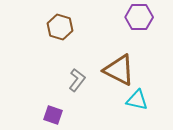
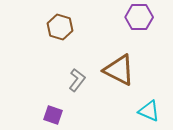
cyan triangle: moved 12 px right, 11 px down; rotated 10 degrees clockwise
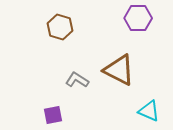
purple hexagon: moved 1 px left, 1 px down
gray L-shape: rotated 95 degrees counterclockwise
purple square: rotated 30 degrees counterclockwise
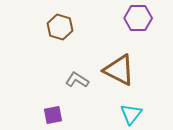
cyan triangle: moved 18 px left, 3 px down; rotated 45 degrees clockwise
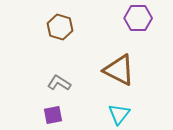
gray L-shape: moved 18 px left, 3 px down
cyan triangle: moved 12 px left
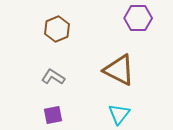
brown hexagon: moved 3 px left, 2 px down; rotated 20 degrees clockwise
gray L-shape: moved 6 px left, 6 px up
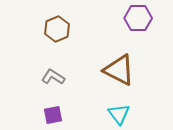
cyan triangle: rotated 15 degrees counterclockwise
